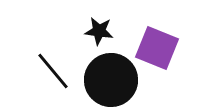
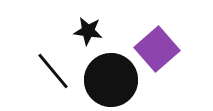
black star: moved 11 px left
purple square: moved 1 px down; rotated 27 degrees clockwise
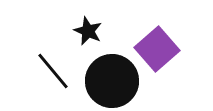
black star: rotated 16 degrees clockwise
black circle: moved 1 px right, 1 px down
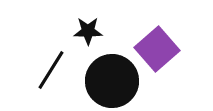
black star: rotated 24 degrees counterclockwise
black line: moved 2 px left, 1 px up; rotated 72 degrees clockwise
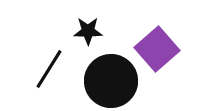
black line: moved 2 px left, 1 px up
black circle: moved 1 px left
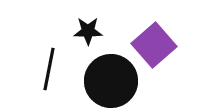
purple square: moved 3 px left, 4 px up
black line: rotated 21 degrees counterclockwise
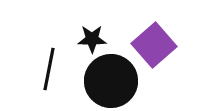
black star: moved 4 px right, 8 px down
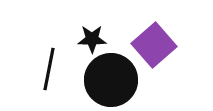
black circle: moved 1 px up
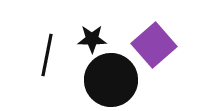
black line: moved 2 px left, 14 px up
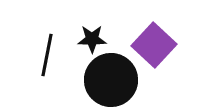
purple square: rotated 6 degrees counterclockwise
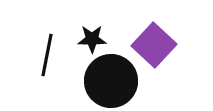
black circle: moved 1 px down
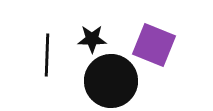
purple square: rotated 21 degrees counterclockwise
black line: rotated 9 degrees counterclockwise
